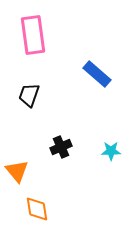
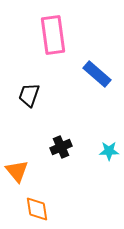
pink rectangle: moved 20 px right
cyan star: moved 2 px left
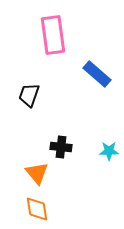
black cross: rotated 30 degrees clockwise
orange triangle: moved 20 px right, 2 px down
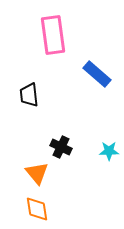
black trapezoid: rotated 25 degrees counterclockwise
black cross: rotated 20 degrees clockwise
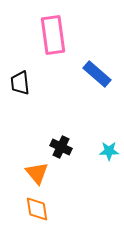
black trapezoid: moved 9 px left, 12 px up
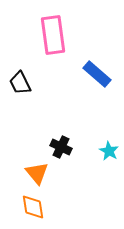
black trapezoid: rotated 20 degrees counterclockwise
cyan star: rotated 30 degrees clockwise
orange diamond: moved 4 px left, 2 px up
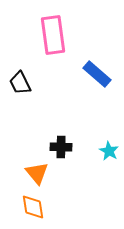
black cross: rotated 25 degrees counterclockwise
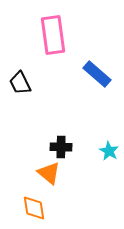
orange triangle: moved 12 px right; rotated 10 degrees counterclockwise
orange diamond: moved 1 px right, 1 px down
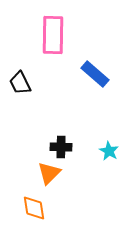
pink rectangle: rotated 9 degrees clockwise
blue rectangle: moved 2 px left
orange triangle: rotated 35 degrees clockwise
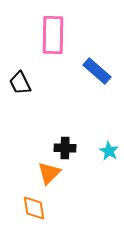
blue rectangle: moved 2 px right, 3 px up
black cross: moved 4 px right, 1 px down
